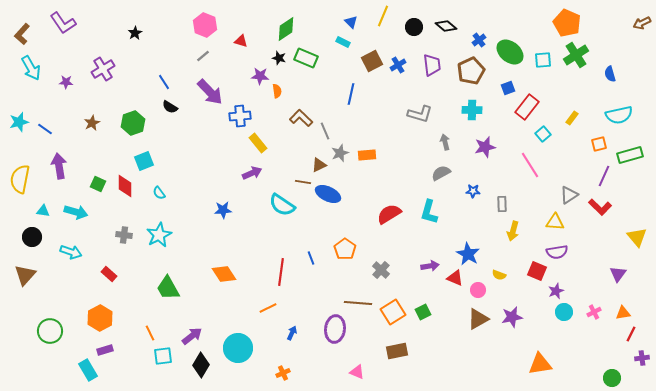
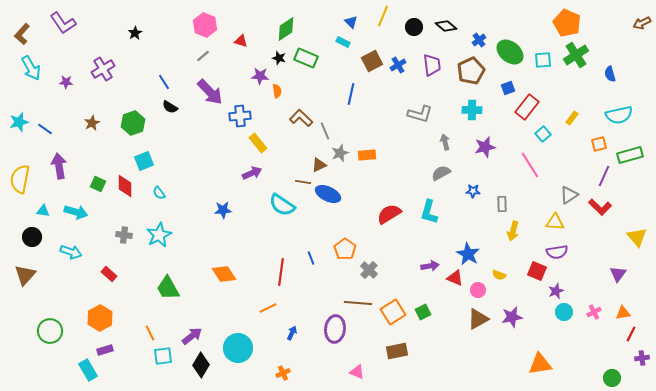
gray cross at (381, 270): moved 12 px left
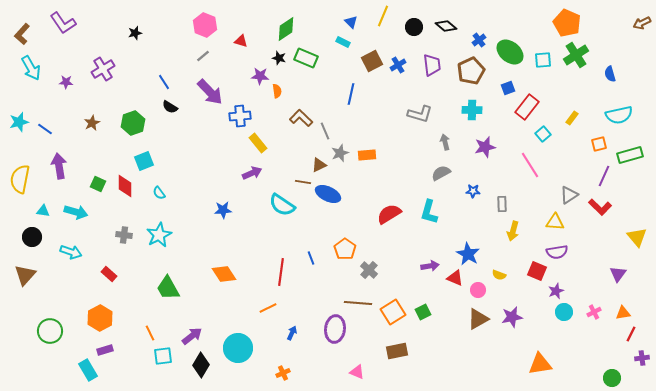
black star at (135, 33): rotated 16 degrees clockwise
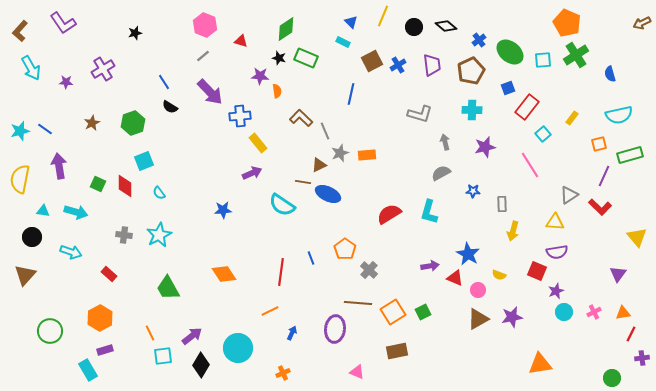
brown L-shape at (22, 34): moved 2 px left, 3 px up
cyan star at (19, 122): moved 1 px right, 9 px down
orange line at (268, 308): moved 2 px right, 3 px down
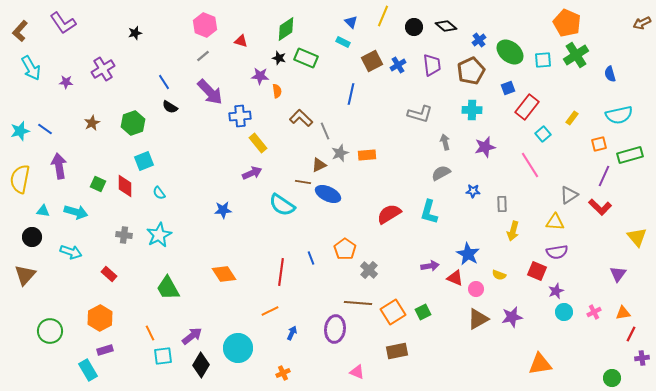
pink circle at (478, 290): moved 2 px left, 1 px up
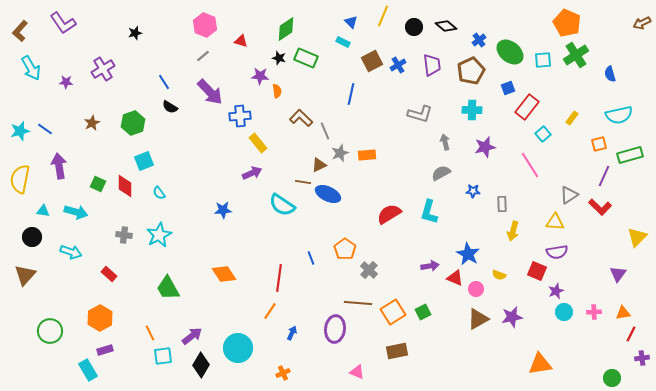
yellow triangle at (637, 237): rotated 25 degrees clockwise
red line at (281, 272): moved 2 px left, 6 px down
orange line at (270, 311): rotated 30 degrees counterclockwise
pink cross at (594, 312): rotated 24 degrees clockwise
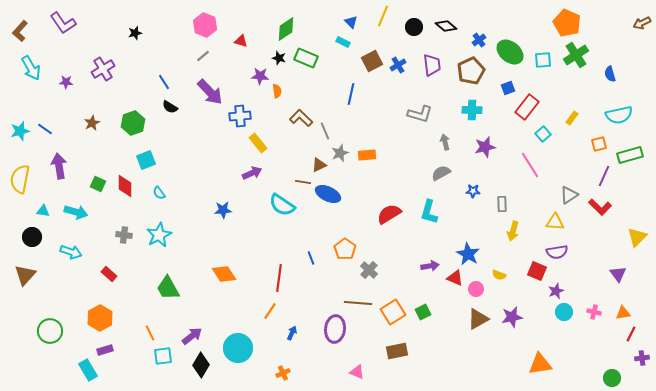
cyan square at (144, 161): moved 2 px right, 1 px up
purple triangle at (618, 274): rotated 12 degrees counterclockwise
pink cross at (594, 312): rotated 16 degrees clockwise
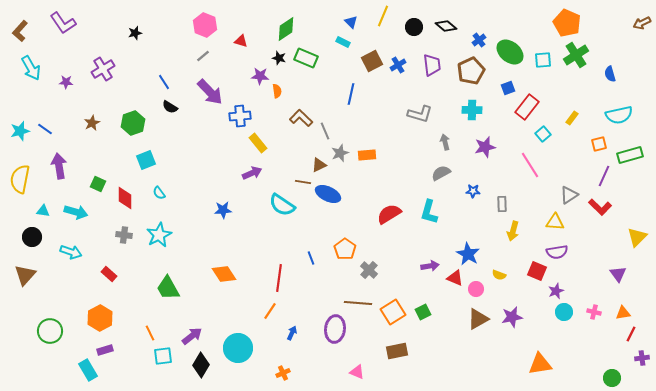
red diamond at (125, 186): moved 12 px down
